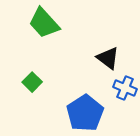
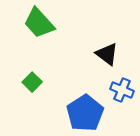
green trapezoid: moved 5 px left
black triangle: moved 1 px left, 4 px up
blue cross: moved 3 px left, 2 px down
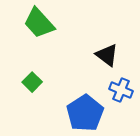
black triangle: moved 1 px down
blue cross: moved 1 px left
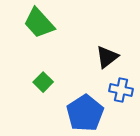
black triangle: moved 2 px down; rotated 45 degrees clockwise
green square: moved 11 px right
blue cross: rotated 10 degrees counterclockwise
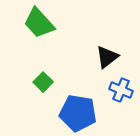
blue cross: rotated 10 degrees clockwise
blue pentagon: moved 7 px left; rotated 30 degrees counterclockwise
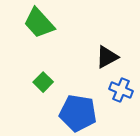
black triangle: rotated 10 degrees clockwise
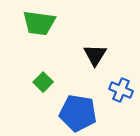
green trapezoid: rotated 40 degrees counterclockwise
black triangle: moved 12 px left, 2 px up; rotated 30 degrees counterclockwise
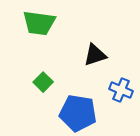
black triangle: rotated 40 degrees clockwise
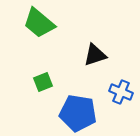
green trapezoid: rotated 32 degrees clockwise
green square: rotated 24 degrees clockwise
blue cross: moved 2 px down
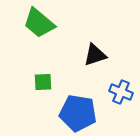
green square: rotated 18 degrees clockwise
